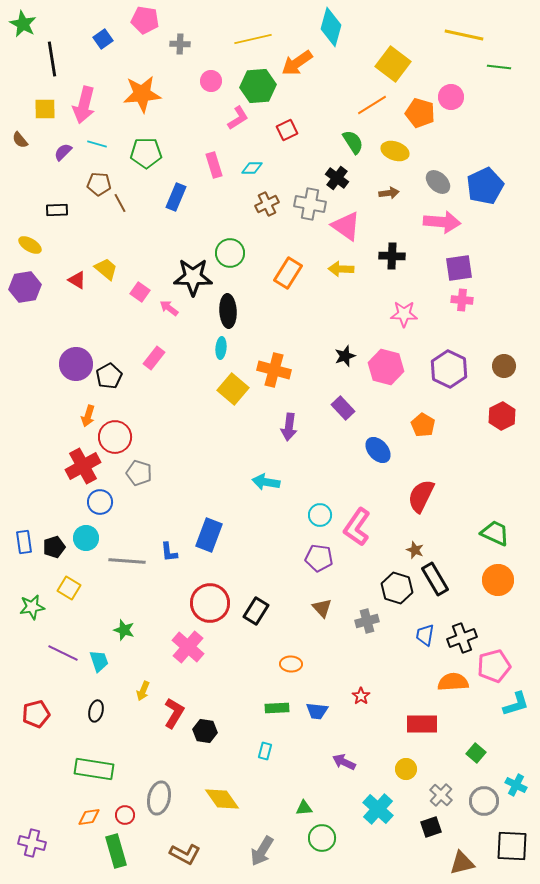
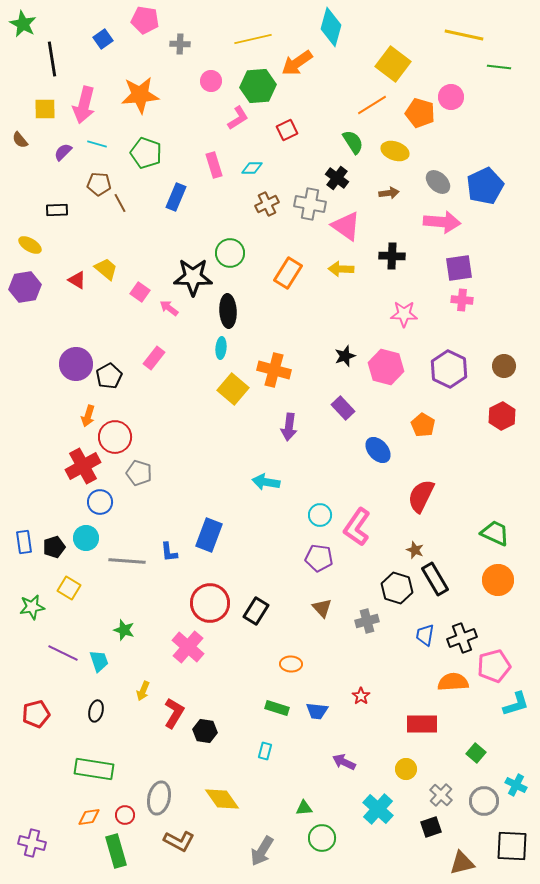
orange star at (142, 94): moved 2 px left, 1 px down
green pentagon at (146, 153): rotated 20 degrees clockwise
green rectangle at (277, 708): rotated 20 degrees clockwise
brown L-shape at (185, 854): moved 6 px left, 13 px up
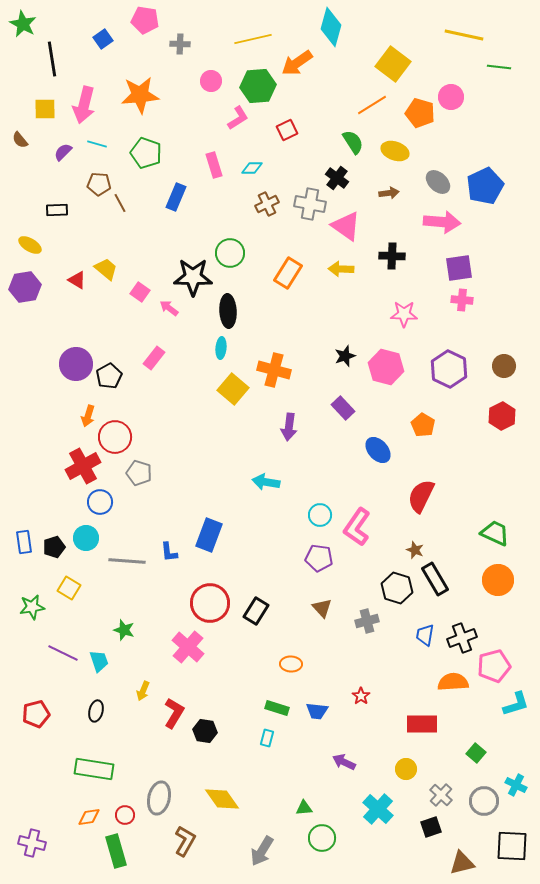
cyan rectangle at (265, 751): moved 2 px right, 13 px up
brown L-shape at (179, 841): moved 6 px right; rotated 88 degrees counterclockwise
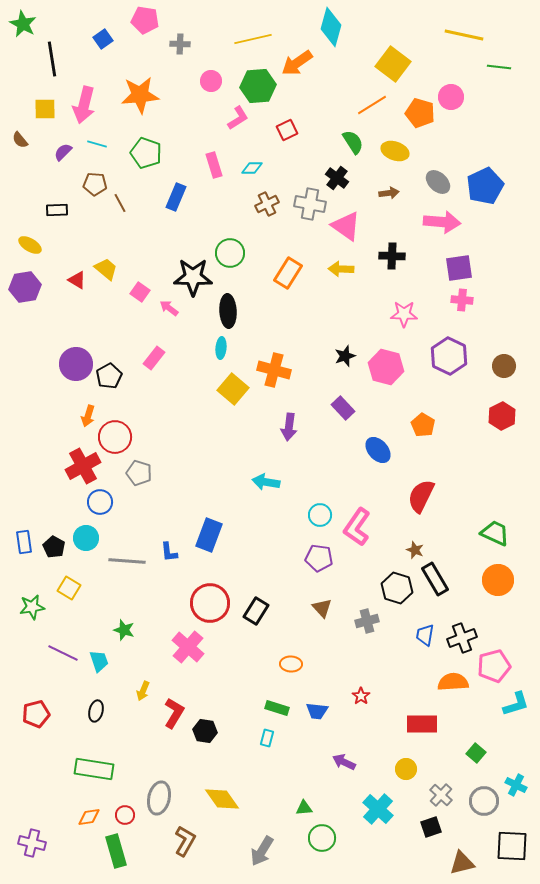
brown pentagon at (99, 184): moved 4 px left
purple hexagon at (449, 369): moved 13 px up
black pentagon at (54, 547): rotated 25 degrees counterclockwise
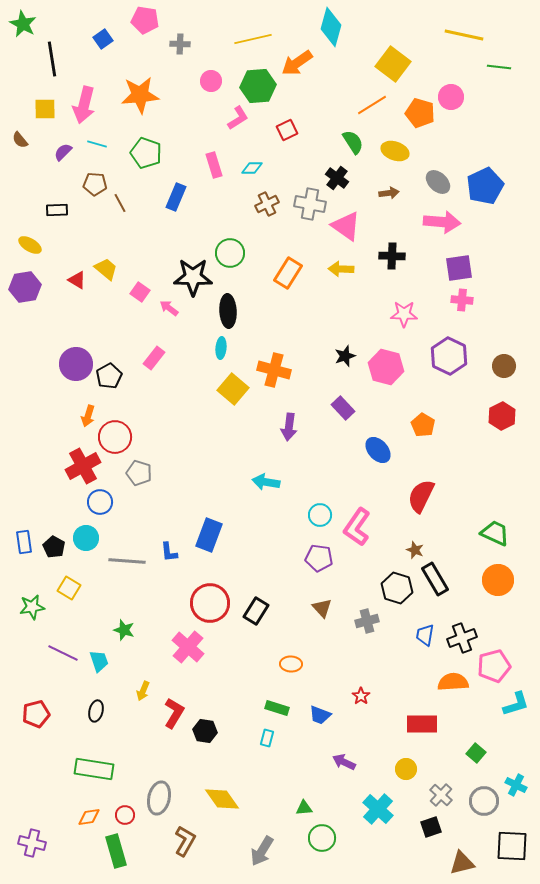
blue trapezoid at (317, 711): moved 3 px right, 4 px down; rotated 15 degrees clockwise
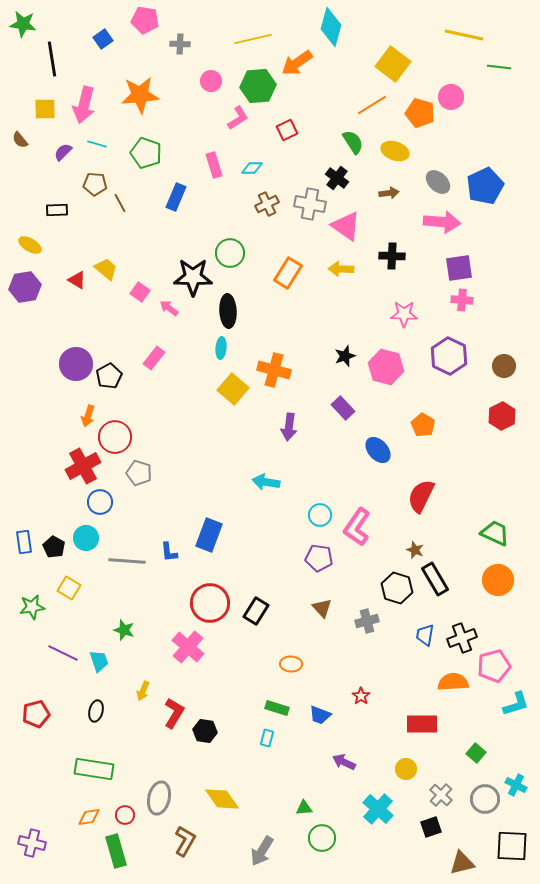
green star at (23, 24): rotated 20 degrees counterclockwise
gray circle at (484, 801): moved 1 px right, 2 px up
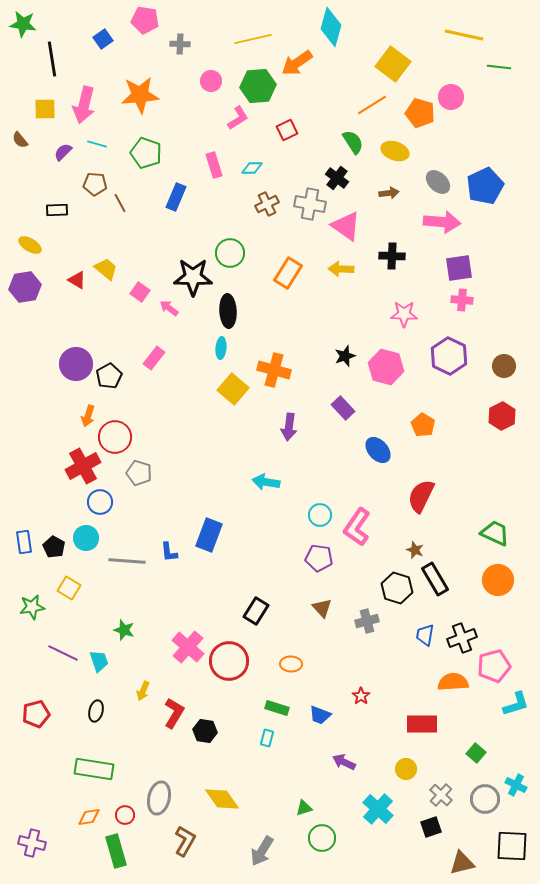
red circle at (210, 603): moved 19 px right, 58 px down
green triangle at (304, 808): rotated 12 degrees counterclockwise
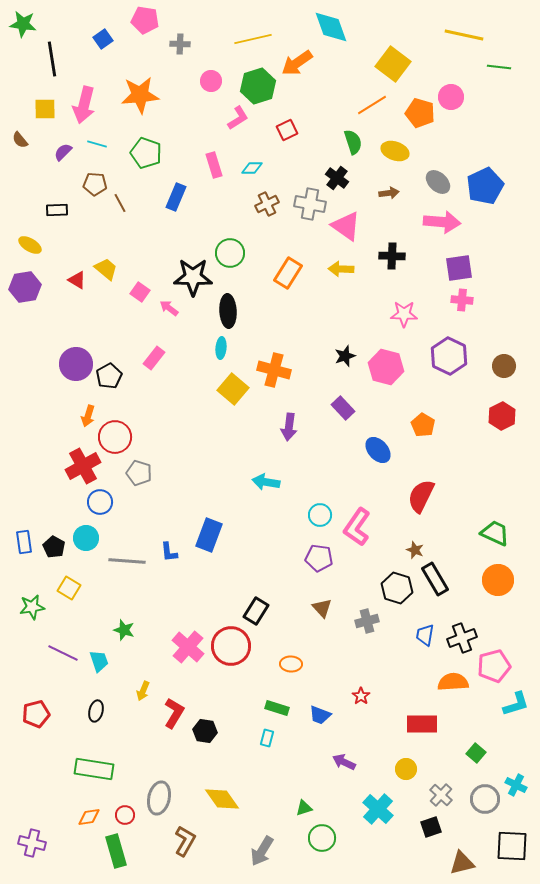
cyan diamond at (331, 27): rotated 36 degrees counterclockwise
green hexagon at (258, 86): rotated 12 degrees counterclockwise
green semicircle at (353, 142): rotated 15 degrees clockwise
red circle at (229, 661): moved 2 px right, 15 px up
